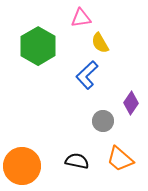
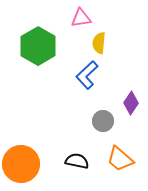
yellow semicircle: moved 1 px left; rotated 35 degrees clockwise
orange circle: moved 1 px left, 2 px up
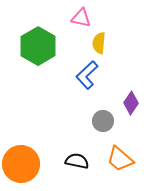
pink triangle: rotated 20 degrees clockwise
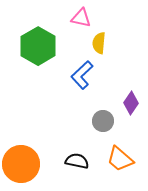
blue L-shape: moved 5 px left
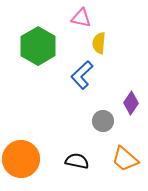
orange trapezoid: moved 5 px right
orange circle: moved 5 px up
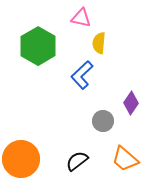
black semicircle: rotated 50 degrees counterclockwise
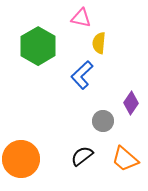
black semicircle: moved 5 px right, 5 px up
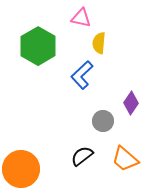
orange circle: moved 10 px down
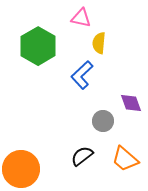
purple diamond: rotated 55 degrees counterclockwise
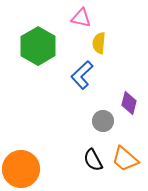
purple diamond: moved 2 px left; rotated 35 degrees clockwise
black semicircle: moved 11 px right, 4 px down; rotated 80 degrees counterclockwise
